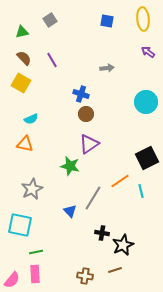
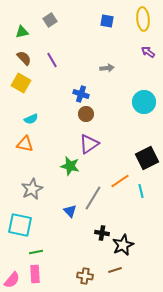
cyan circle: moved 2 px left
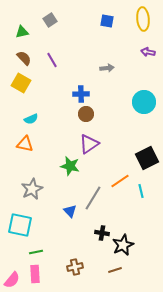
purple arrow: rotated 24 degrees counterclockwise
blue cross: rotated 21 degrees counterclockwise
brown cross: moved 10 px left, 9 px up; rotated 21 degrees counterclockwise
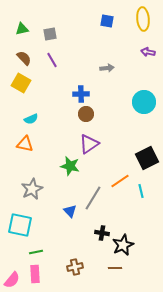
gray square: moved 14 px down; rotated 24 degrees clockwise
green triangle: moved 3 px up
brown line: moved 2 px up; rotated 16 degrees clockwise
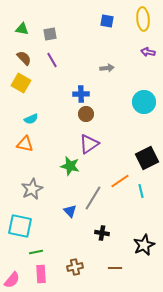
green triangle: rotated 24 degrees clockwise
cyan square: moved 1 px down
black star: moved 21 px right
pink rectangle: moved 6 px right
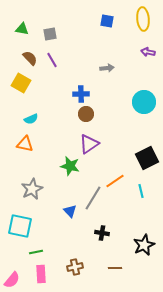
brown semicircle: moved 6 px right
orange line: moved 5 px left
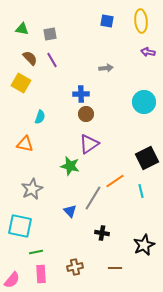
yellow ellipse: moved 2 px left, 2 px down
gray arrow: moved 1 px left
cyan semicircle: moved 9 px right, 2 px up; rotated 48 degrees counterclockwise
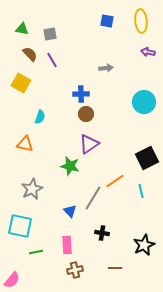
brown semicircle: moved 4 px up
brown cross: moved 3 px down
pink rectangle: moved 26 px right, 29 px up
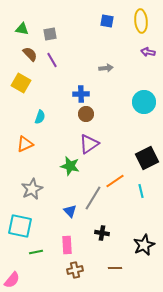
orange triangle: rotated 36 degrees counterclockwise
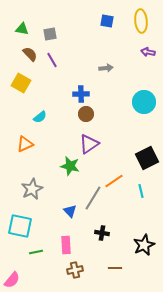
cyan semicircle: rotated 32 degrees clockwise
orange line: moved 1 px left
pink rectangle: moved 1 px left
